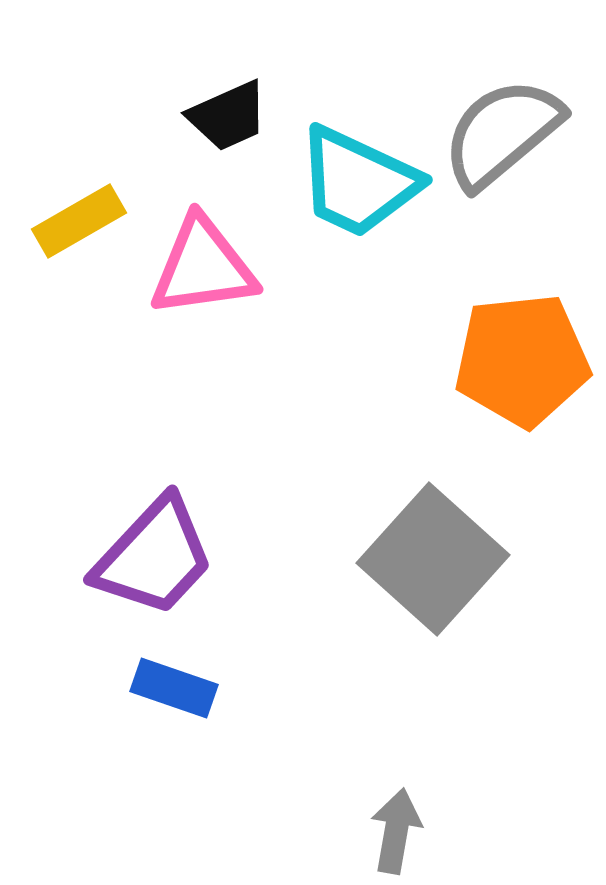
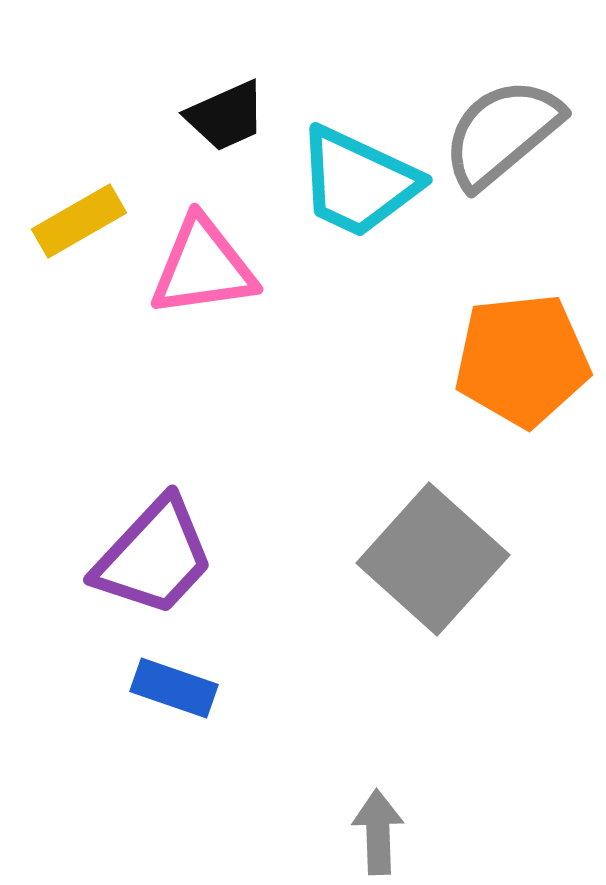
black trapezoid: moved 2 px left
gray arrow: moved 18 px left, 1 px down; rotated 12 degrees counterclockwise
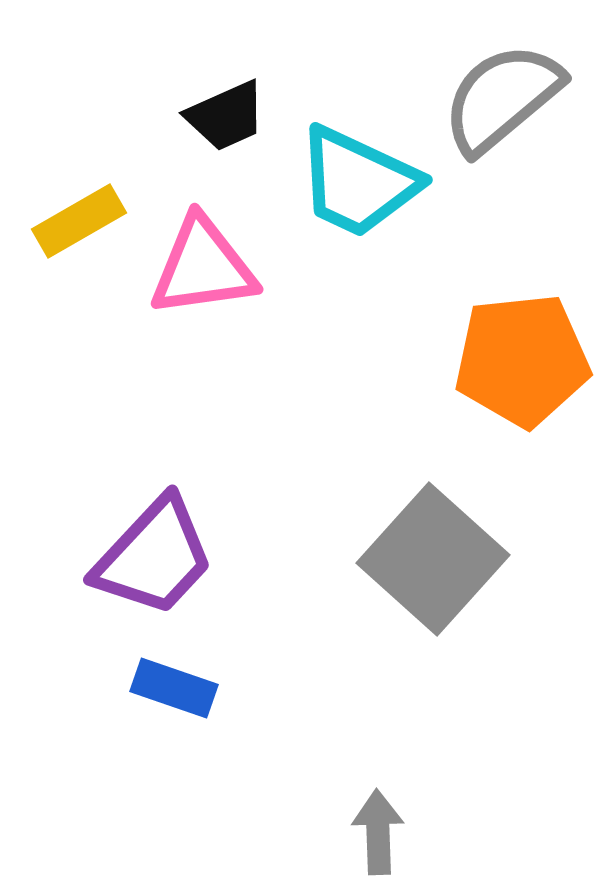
gray semicircle: moved 35 px up
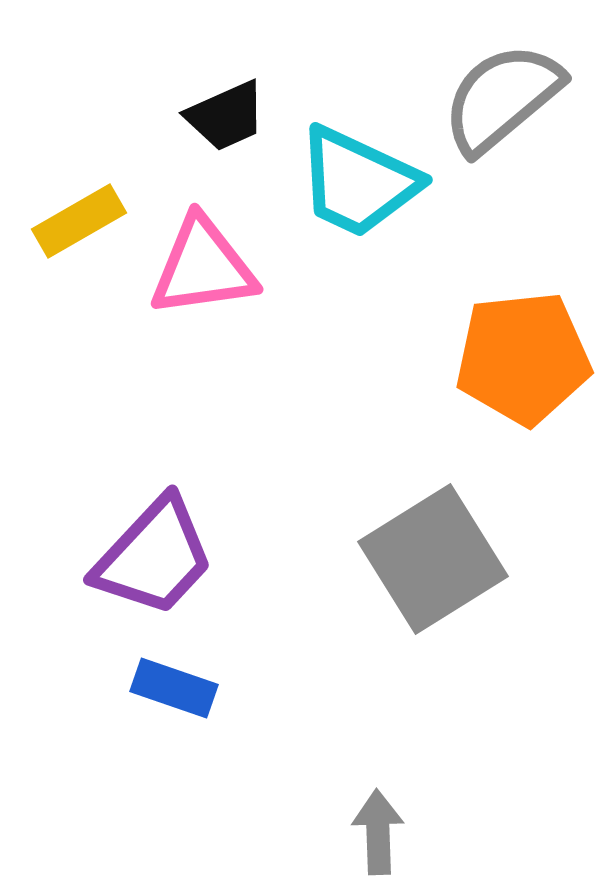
orange pentagon: moved 1 px right, 2 px up
gray square: rotated 16 degrees clockwise
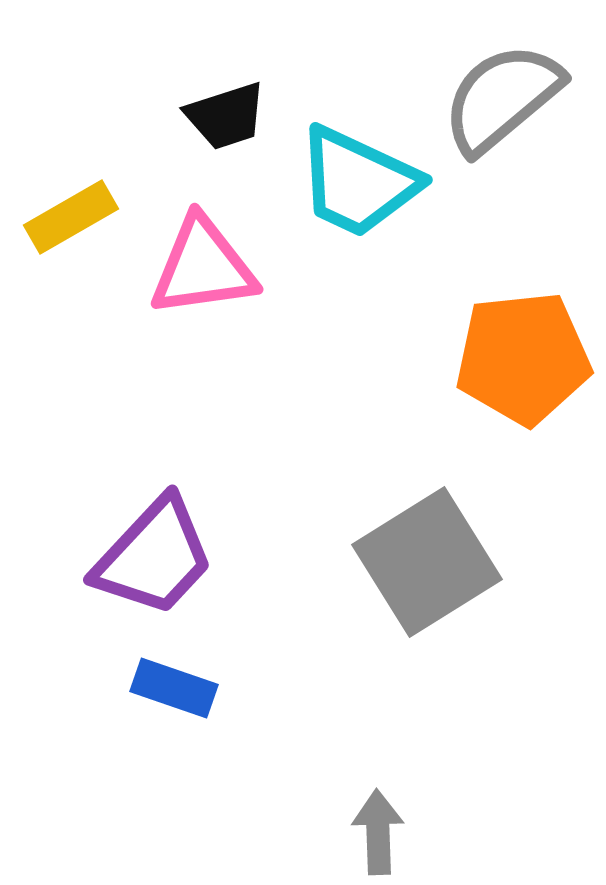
black trapezoid: rotated 6 degrees clockwise
yellow rectangle: moved 8 px left, 4 px up
gray square: moved 6 px left, 3 px down
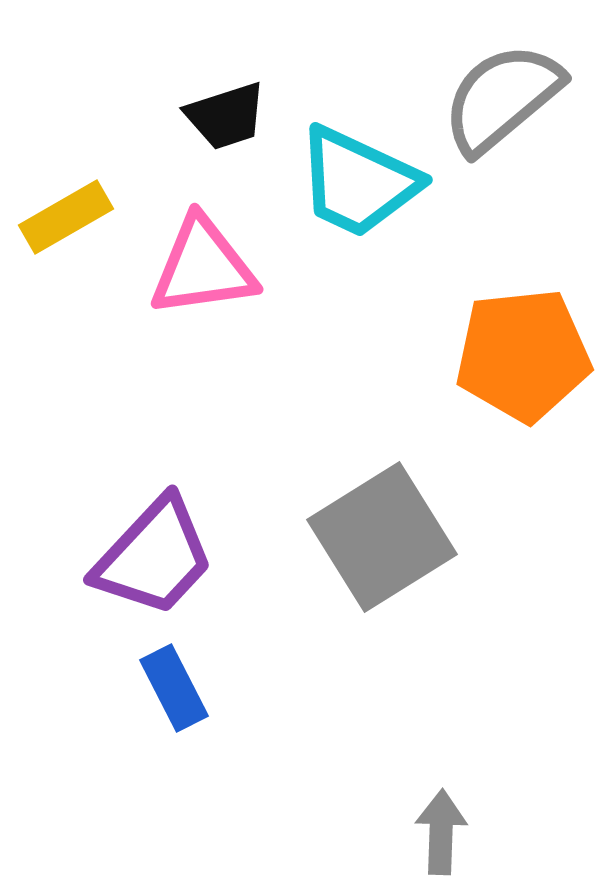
yellow rectangle: moved 5 px left
orange pentagon: moved 3 px up
gray square: moved 45 px left, 25 px up
blue rectangle: rotated 44 degrees clockwise
gray arrow: moved 63 px right; rotated 4 degrees clockwise
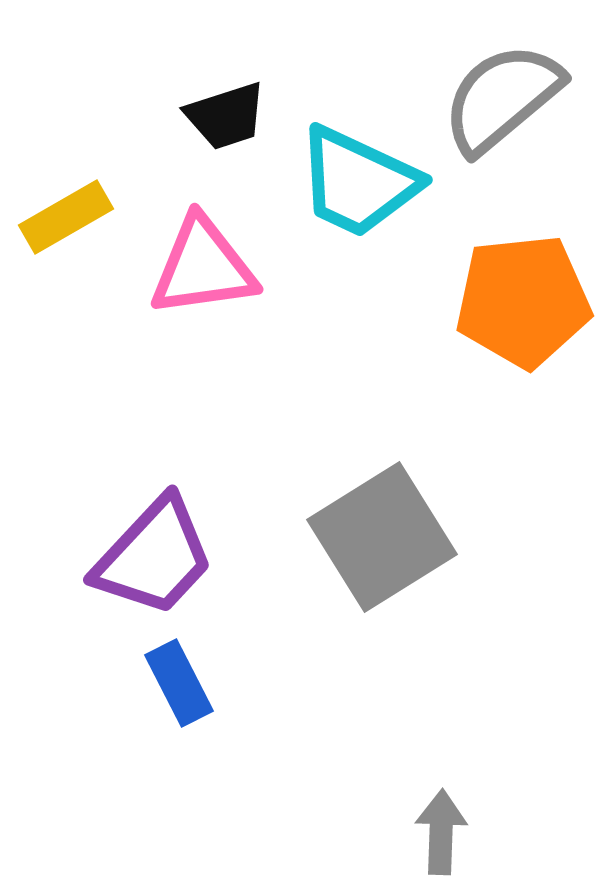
orange pentagon: moved 54 px up
blue rectangle: moved 5 px right, 5 px up
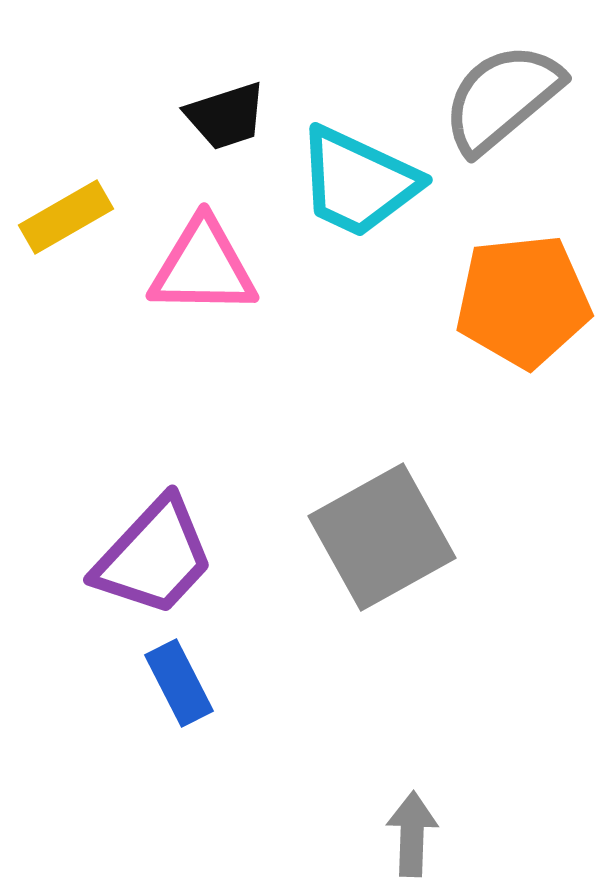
pink triangle: rotated 9 degrees clockwise
gray square: rotated 3 degrees clockwise
gray arrow: moved 29 px left, 2 px down
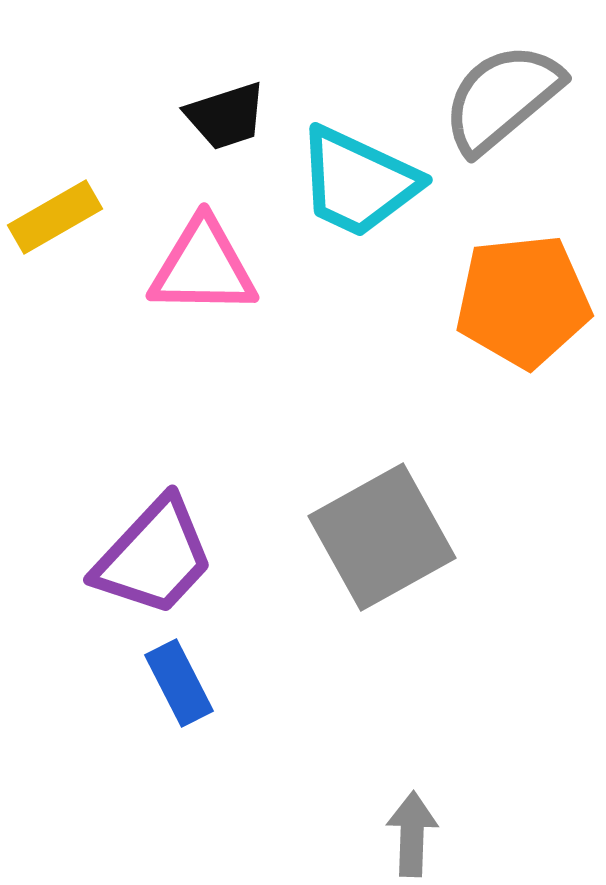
yellow rectangle: moved 11 px left
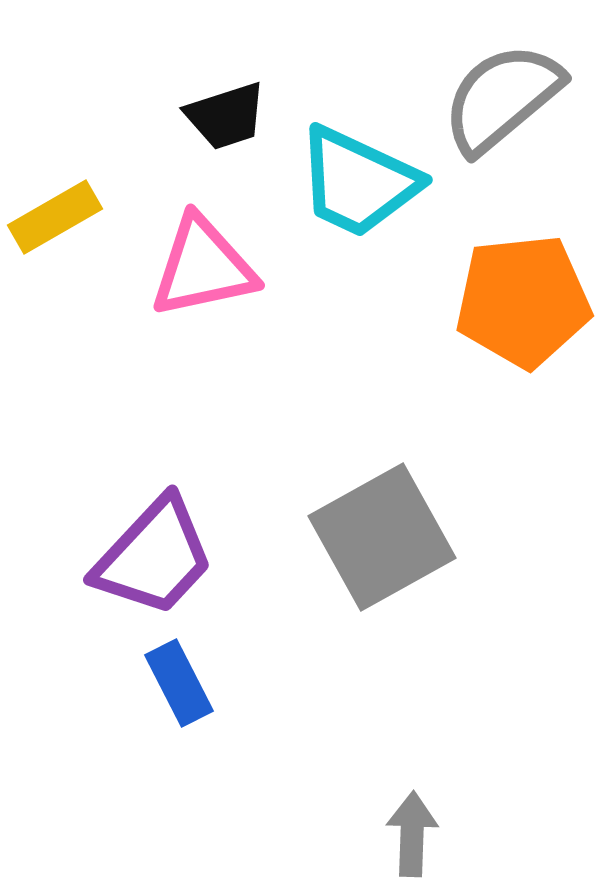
pink triangle: rotated 13 degrees counterclockwise
